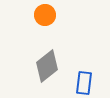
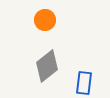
orange circle: moved 5 px down
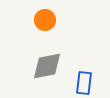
gray diamond: rotated 28 degrees clockwise
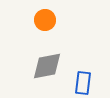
blue rectangle: moved 1 px left
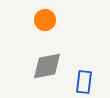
blue rectangle: moved 1 px right, 1 px up
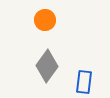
gray diamond: rotated 44 degrees counterclockwise
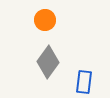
gray diamond: moved 1 px right, 4 px up
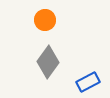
blue rectangle: moved 4 px right; rotated 55 degrees clockwise
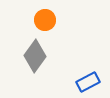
gray diamond: moved 13 px left, 6 px up
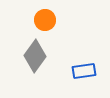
blue rectangle: moved 4 px left, 11 px up; rotated 20 degrees clockwise
